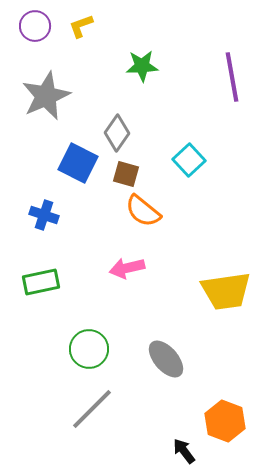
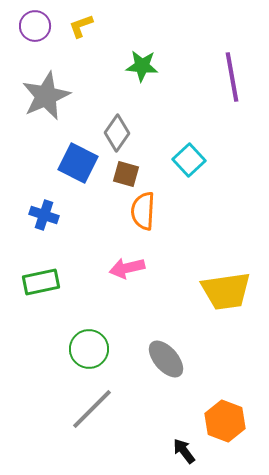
green star: rotated 8 degrees clockwise
orange semicircle: rotated 54 degrees clockwise
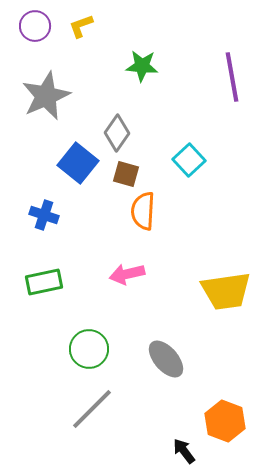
blue square: rotated 12 degrees clockwise
pink arrow: moved 6 px down
green rectangle: moved 3 px right
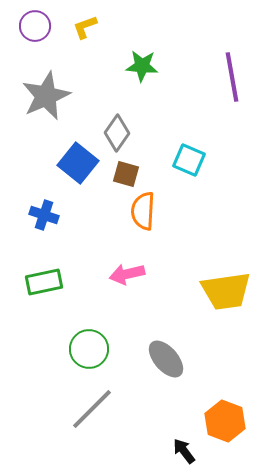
yellow L-shape: moved 4 px right, 1 px down
cyan square: rotated 24 degrees counterclockwise
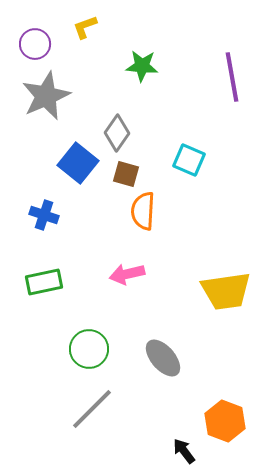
purple circle: moved 18 px down
gray ellipse: moved 3 px left, 1 px up
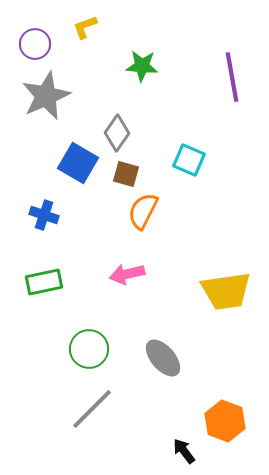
blue square: rotated 9 degrees counterclockwise
orange semicircle: rotated 24 degrees clockwise
